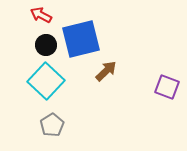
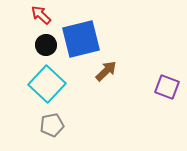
red arrow: rotated 15 degrees clockwise
cyan square: moved 1 px right, 3 px down
gray pentagon: rotated 20 degrees clockwise
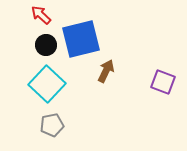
brown arrow: rotated 20 degrees counterclockwise
purple square: moved 4 px left, 5 px up
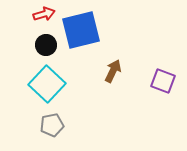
red arrow: moved 3 px right, 1 px up; rotated 120 degrees clockwise
blue square: moved 9 px up
brown arrow: moved 7 px right
purple square: moved 1 px up
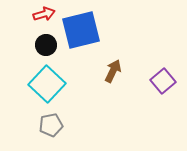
purple square: rotated 30 degrees clockwise
gray pentagon: moved 1 px left
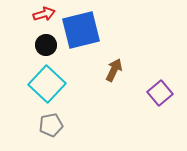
brown arrow: moved 1 px right, 1 px up
purple square: moved 3 px left, 12 px down
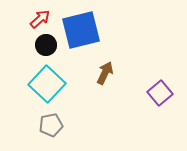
red arrow: moved 4 px left, 5 px down; rotated 25 degrees counterclockwise
brown arrow: moved 9 px left, 3 px down
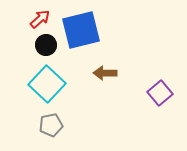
brown arrow: rotated 115 degrees counterclockwise
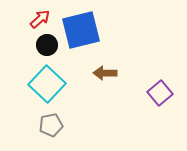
black circle: moved 1 px right
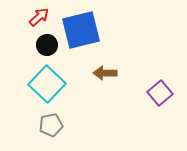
red arrow: moved 1 px left, 2 px up
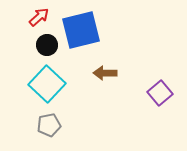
gray pentagon: moved 2 px left
